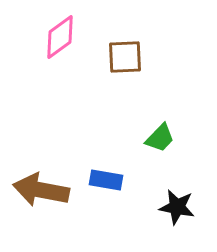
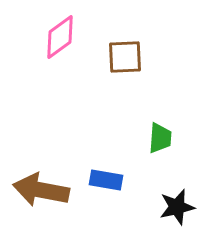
green trapezoid: rotated 40 degrees counterclockwise
black star: rotated 24 degrees counterclockwise
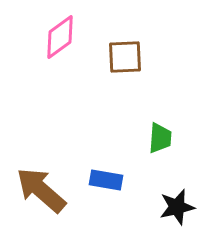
brown arrow: rotated 30 degrees clockwise
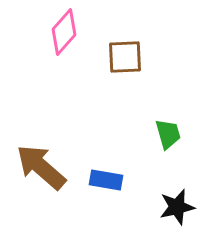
pink diamond: moved 4 px right, 5 px up; rotated 12 degrees counterclockwise
green trapezoid: moved 8 px right, 4 px up; rotated 20 degrees counterclockwise
brown arrow: moved 23 px up
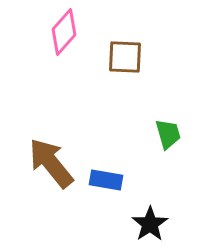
brown square: rotated 6 degrees clockwise
brown arrow: moved 10 px right, 4 px up; rotated 10 degrees clockwise
black star: moved 27 px left, 17 px down; rotated 21 degrees counterclockwise
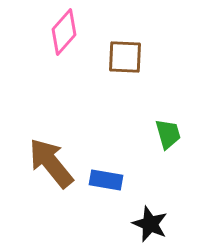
black star: rotated 15 degrees counterclockwise
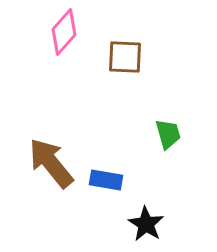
black star: moved 4 px left; rotated 9 degrees clockwise
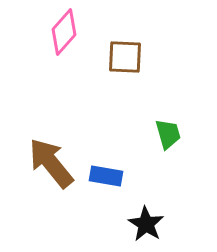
blue rectangle: moved 4 px up
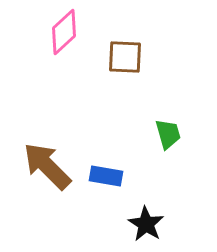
pink diamond: rotated 6 degrees clockwise
brown arrow: moved 4 px left, 3 px down; rotated 6 degrees counterclockwise
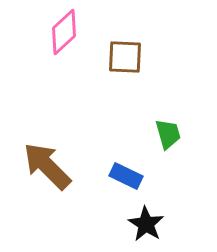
blue rectangle: moved 20 px right; rotated 16 degrees clockwise
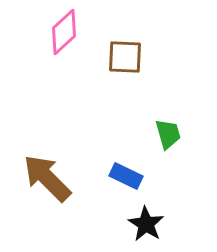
brown arrow: moved 12 px down
